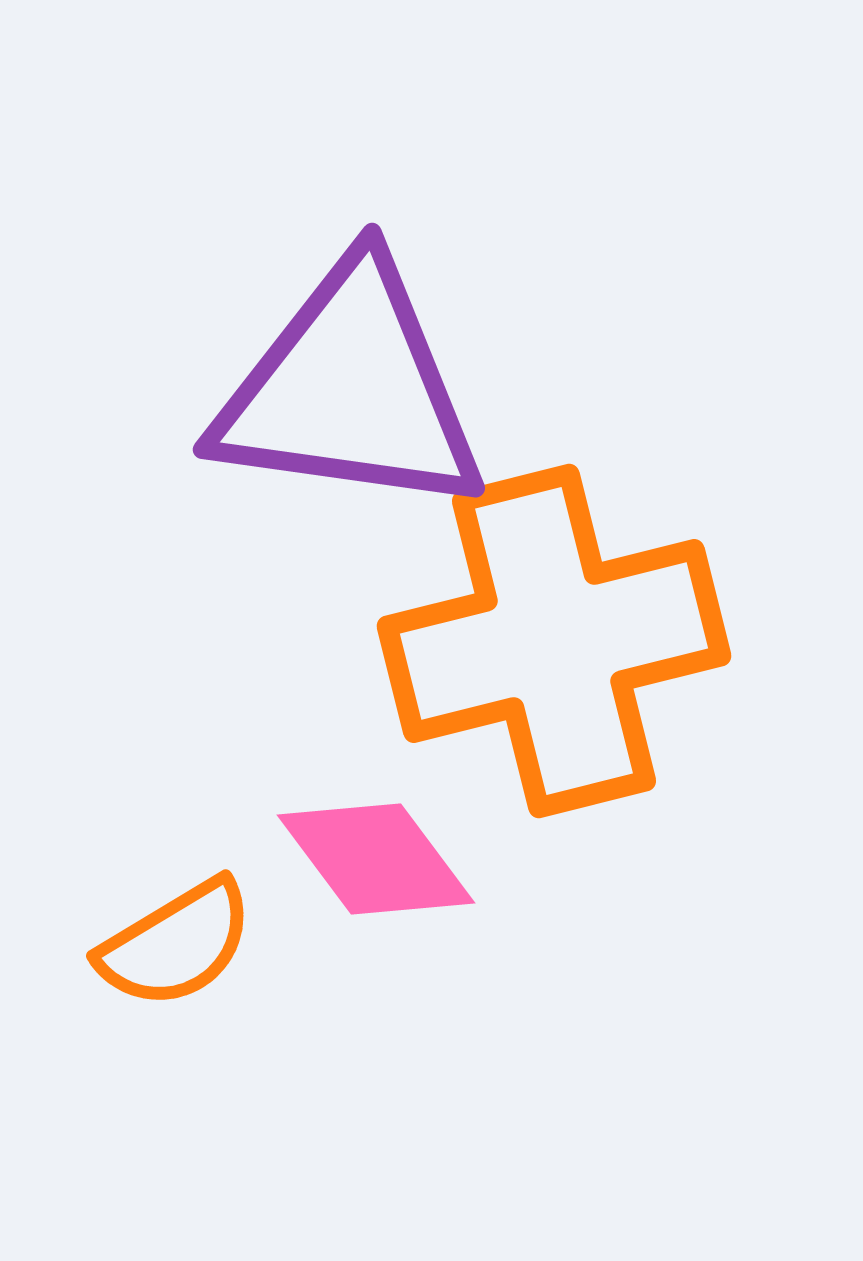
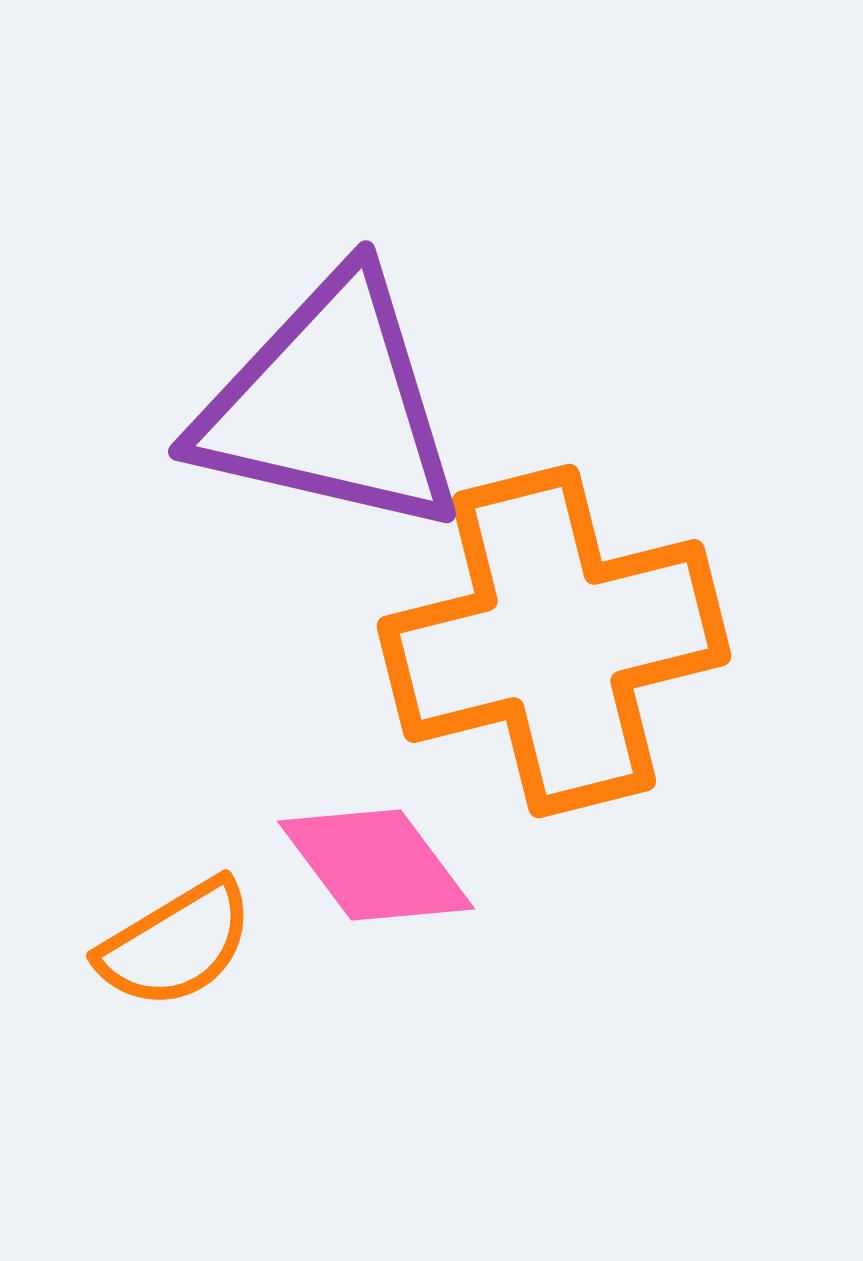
purple triangle: moved 20 px left, 15 px down; rotated 5 degrees clockwise
pink diamond: moved 6 px down
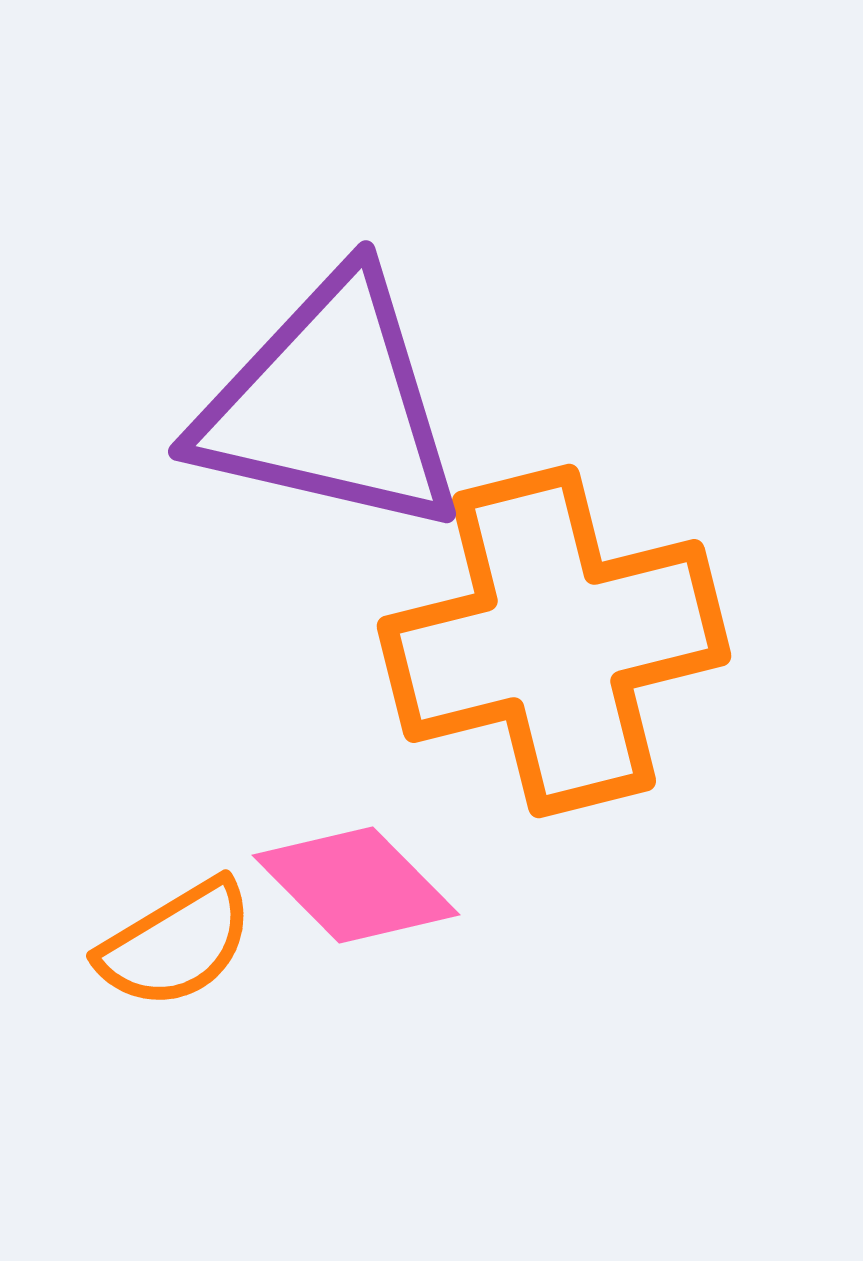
pink diamond: moved 20 px left, 20 px down; rotated 8 degrees counterclockwise
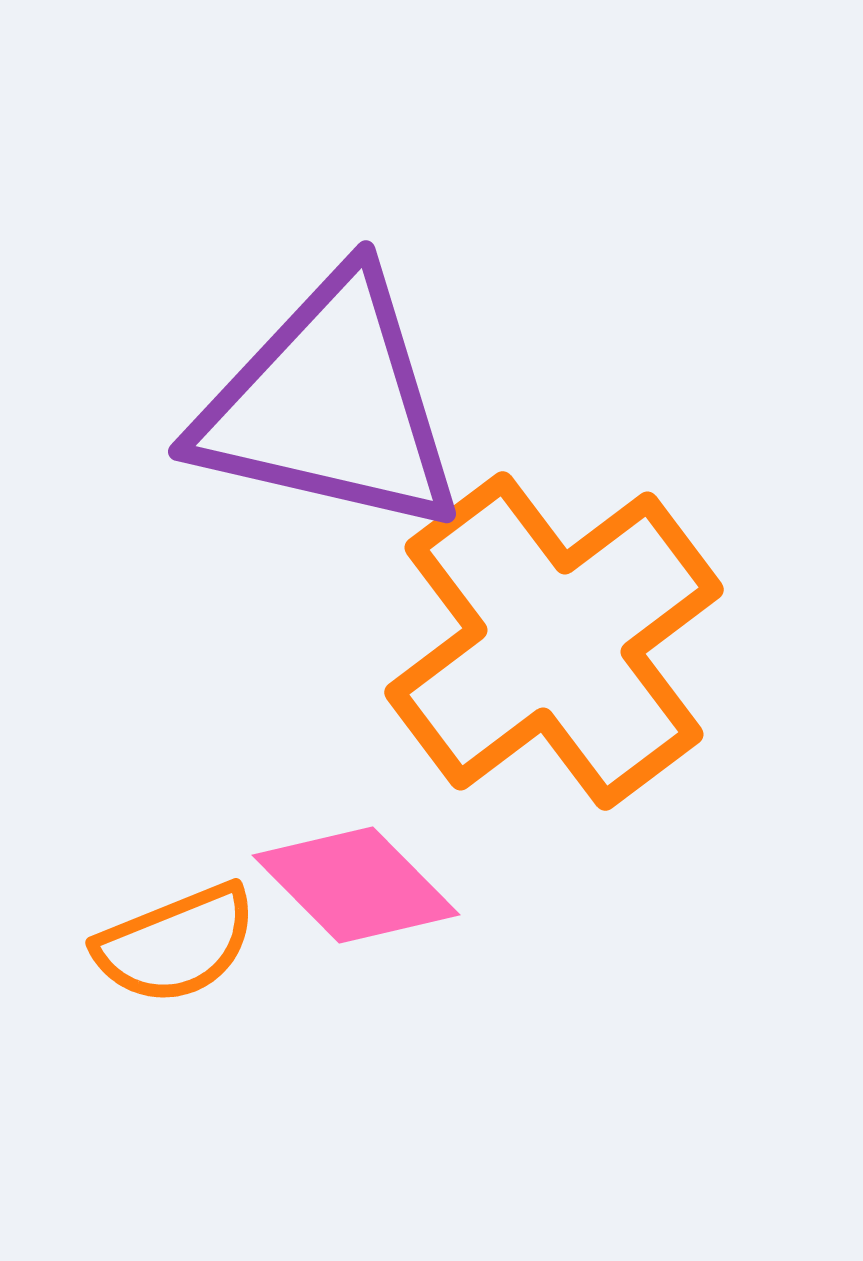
orange cross: rotated 23 degrees counterclockwise
orange semicircle: rotated 9 degrees clockwise
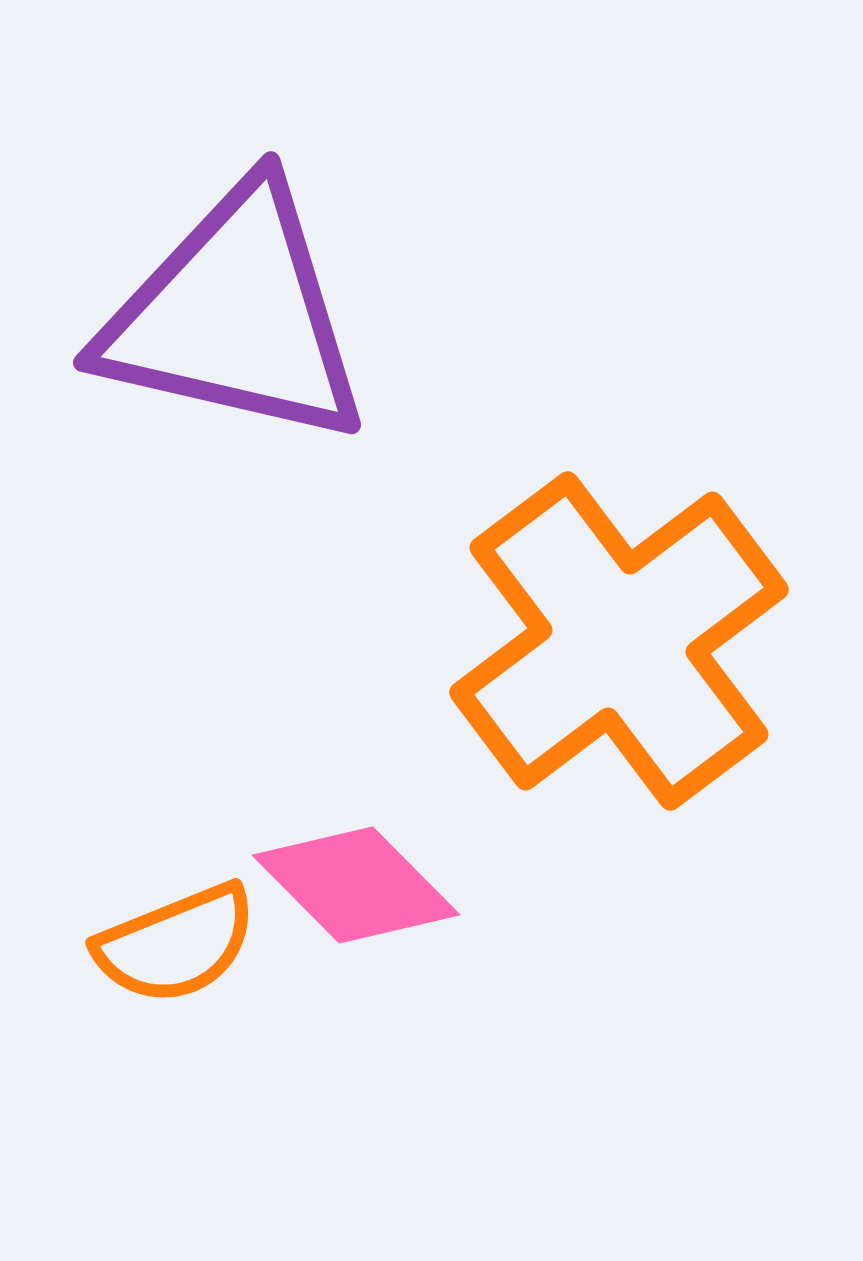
purple triangle: moved 95 px left, 89 px up
orange cross: moved 65 px right
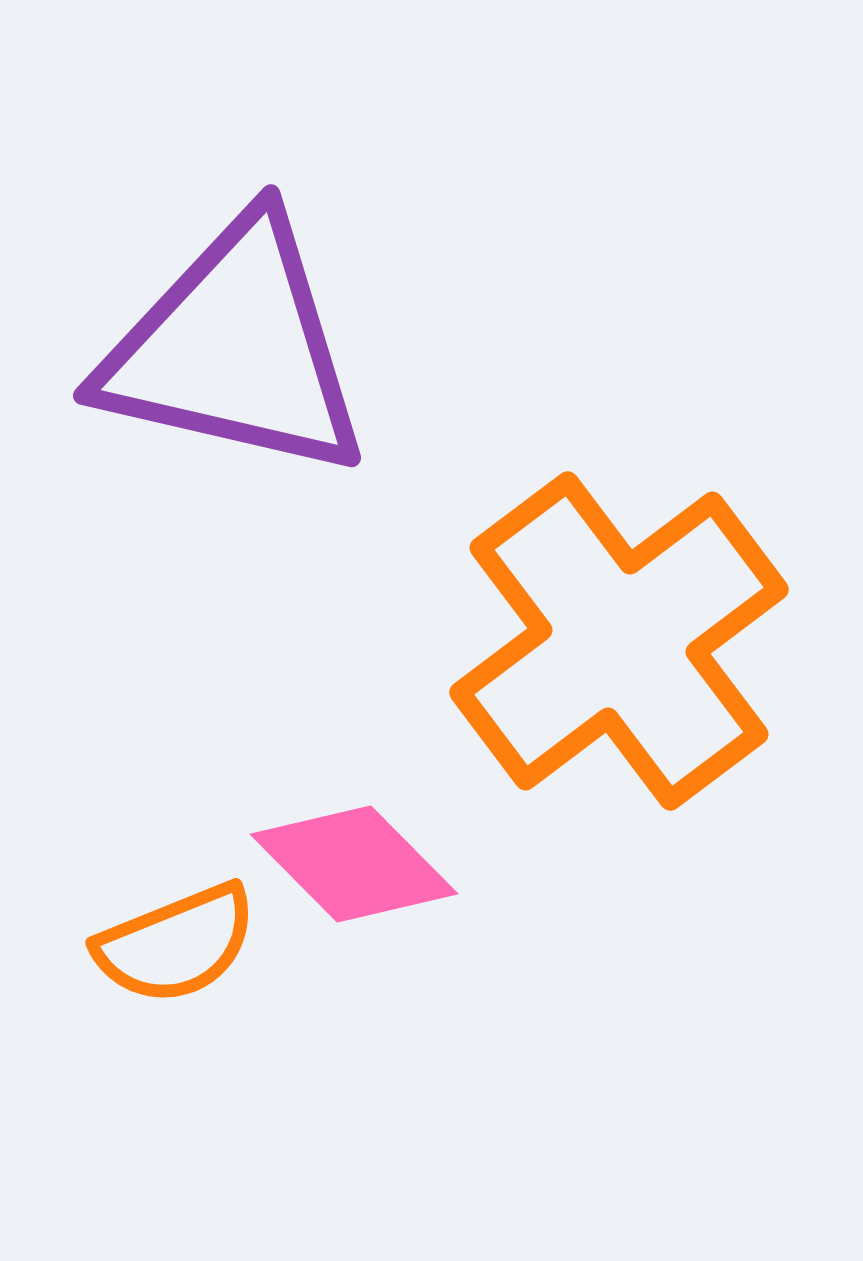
purple triangle: moved 33 px down
pink diamond: moved 2 px left, 21 px up
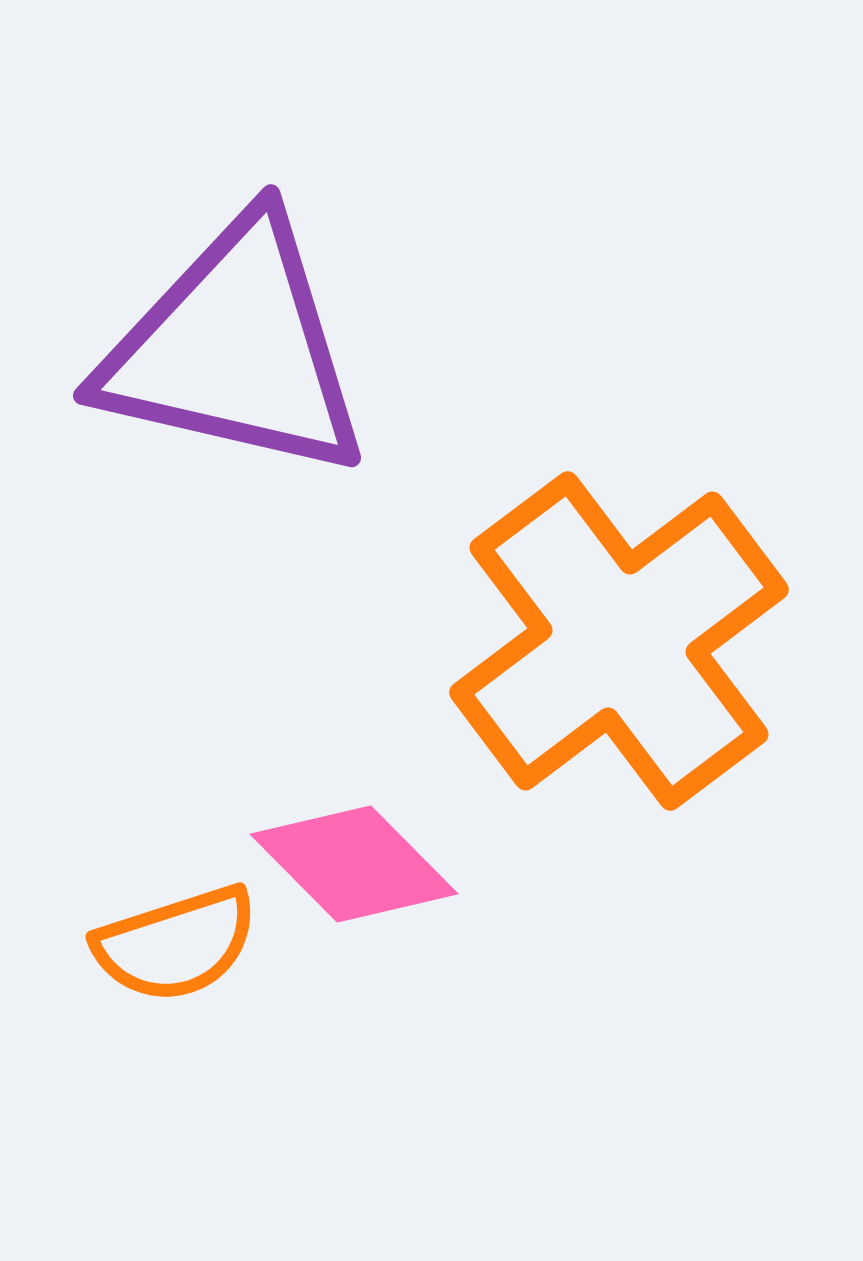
orange semicircle: rotated 4 degrees clockwise
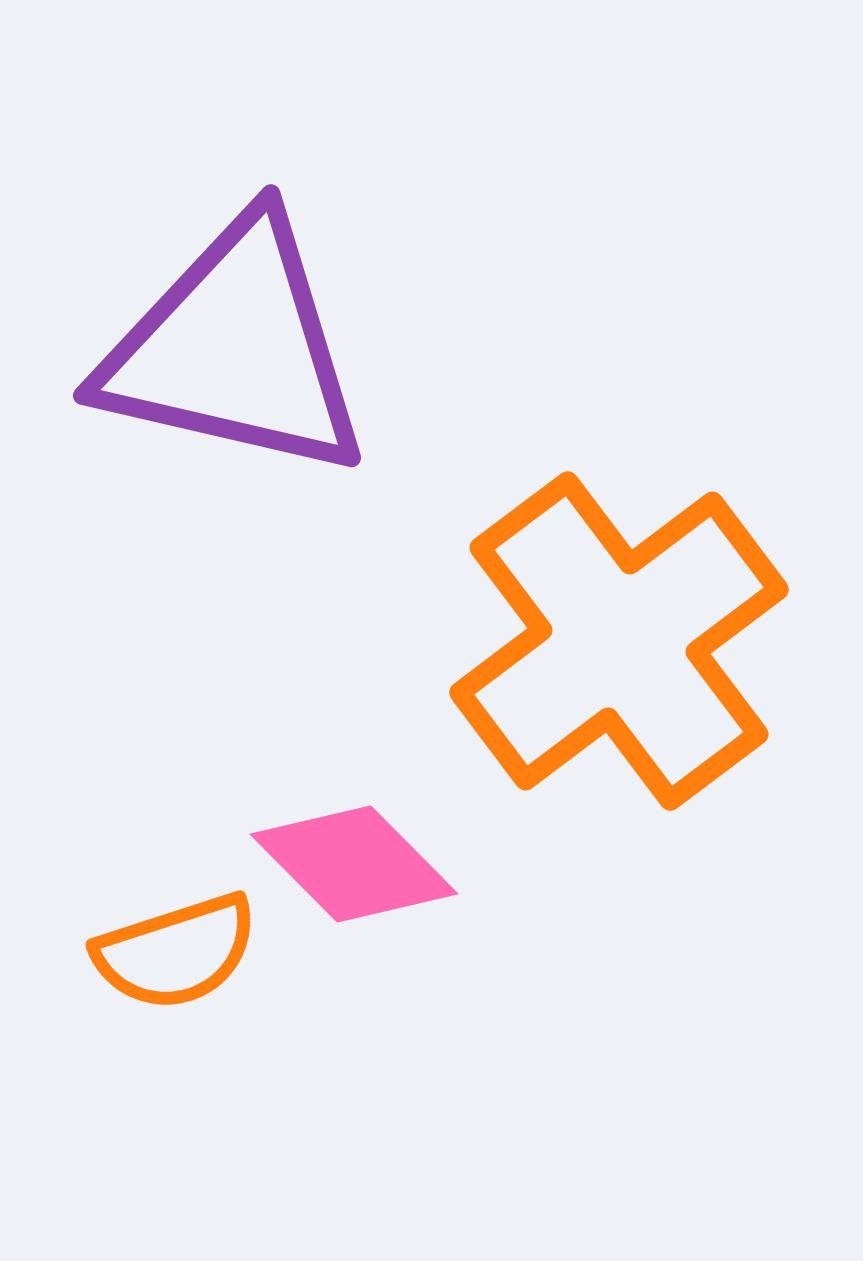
orange semicircle: moved 8 px down
